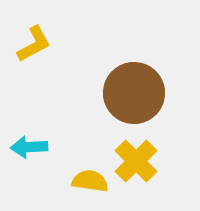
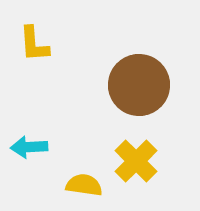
yellow L-shape: rotated 114 degrees clockwise
brown circle: moved 5 px right, 8 px up
yellow semicircle: moved 6 px left, 4 px down
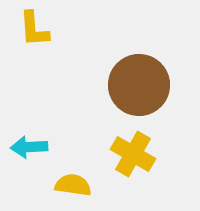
yellow L-shape: moved 15 px up
yellow cross: moved 3 px left, 7 px up; rotated 15 degrees counterclockwise
yellow semicircle: moved 11 px left
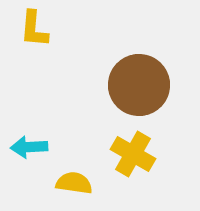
yellow L-shape: rotated 9 degrees clockwise
yellow semicircle: moved 1 px right, 2 px up
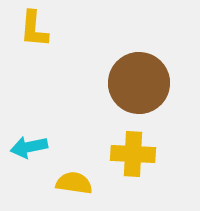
brown circle: moved 2 px up
cyan arrow: rotated 9 degrees counterclockwise
yellow cross: rotated 27 degrees counterclockwise
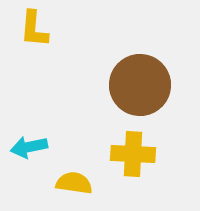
brown circle: moved 1 px right, 2 px down
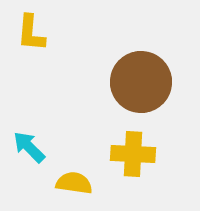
yellow L-shape: moved 3 px left, 4 px down
brown circle: moved 1 px right, 3 px up
cyan arrow: rotated 57 degrees clockwise
